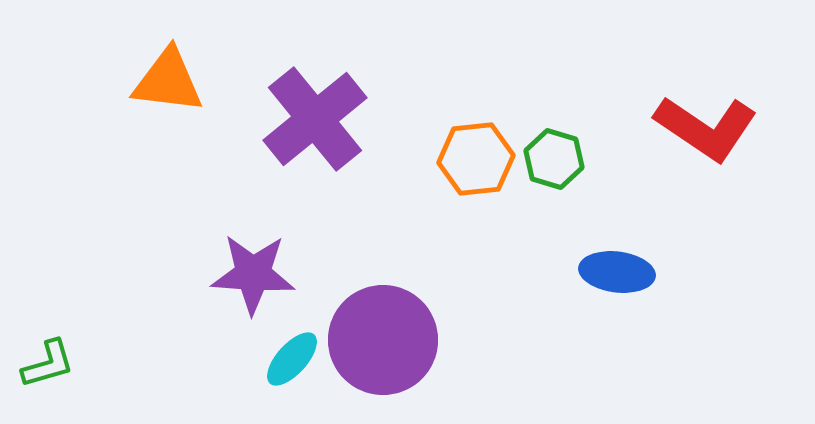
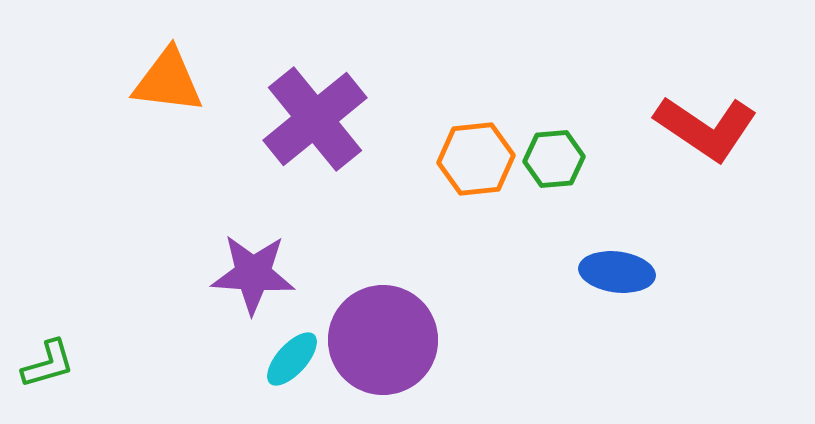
green hexagon: rotated 22 degrees counterclockwise
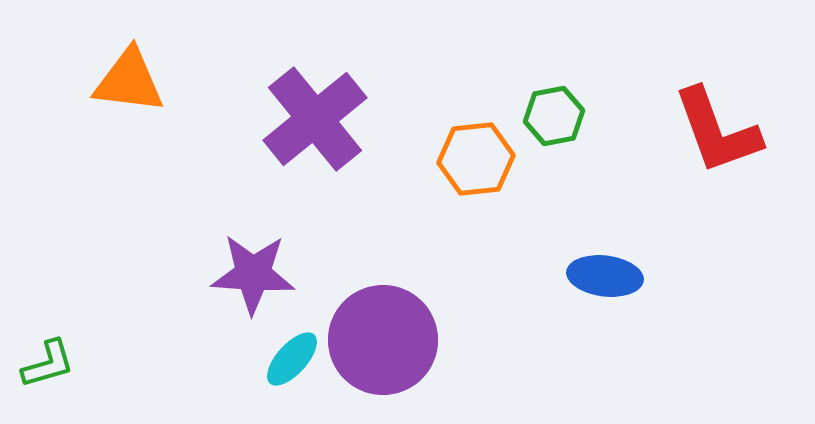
orange triangle: moved 39 px left
red L-shape: moved 11 px right, 3 px down; rotated 36 degrees clockwise
green hexagon: moved 43 px up; rotated 6 degrees counterclockwise
blue ellipse: moved 12 px left, 4 px down
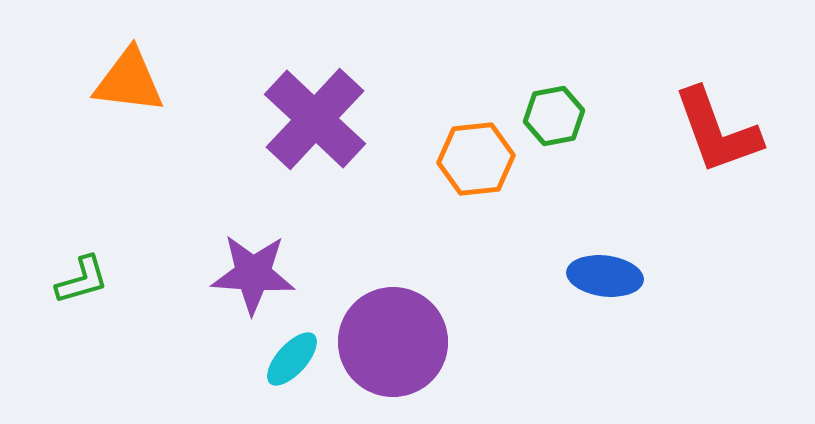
purple cross: rotated 8 degrees counterclockwise
purple circle: moved 10 px right, 2 px down
green L-shape: moved 34 px right, 84 px up
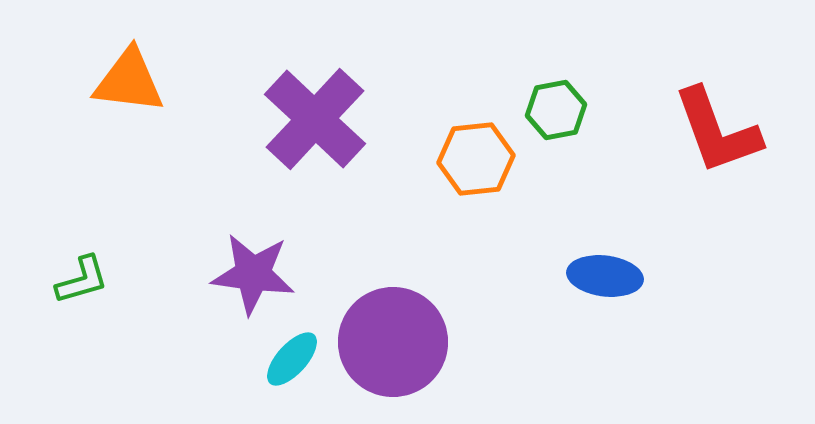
green hexagon: moved 2 px right, 6 px up
purple star: rotated 4 degrees clockwise
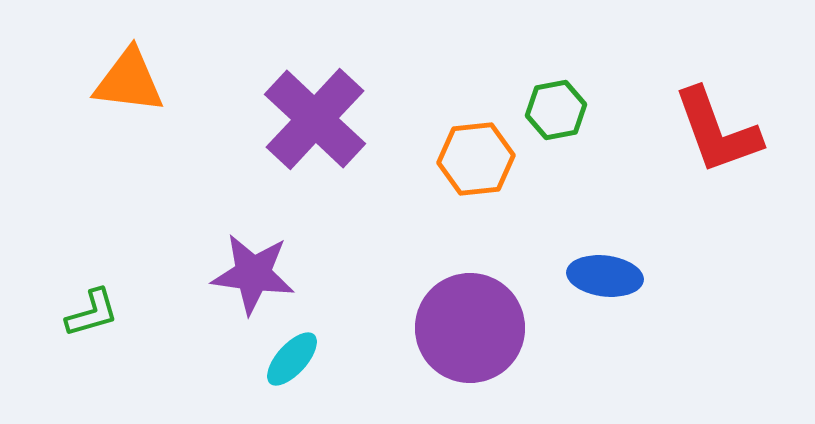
green L-shape: moved 10 px right, 33 px down
purple circle: moved 77 px right, 14 px up
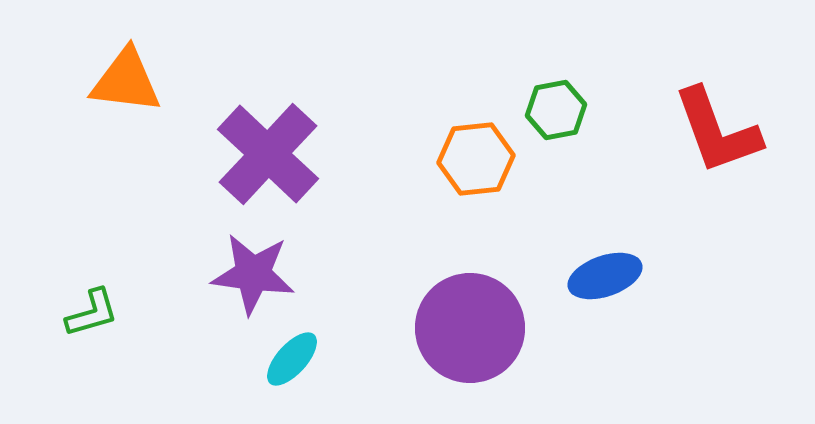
orange triangle: moved 3 px left
purple cross: moved 47 px left, 35 px down
blue ellipse: rotated 26 degrees counterclockwise
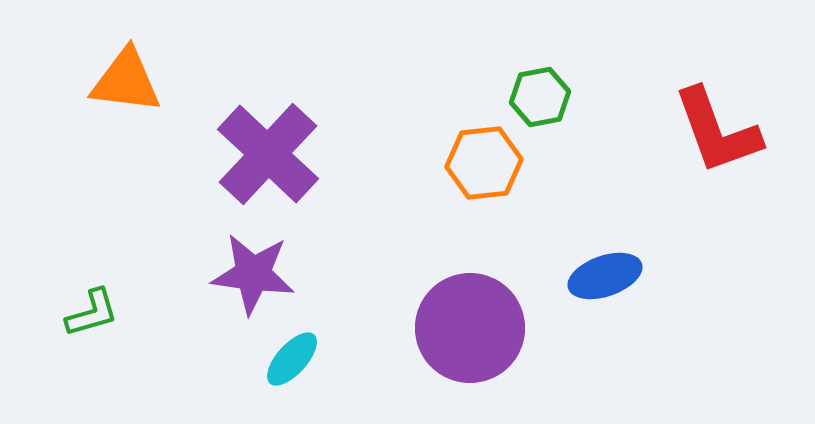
green hexagon: moved 16 px left, 13 px up
orange hexagon: moved 8 px right, 4 px down
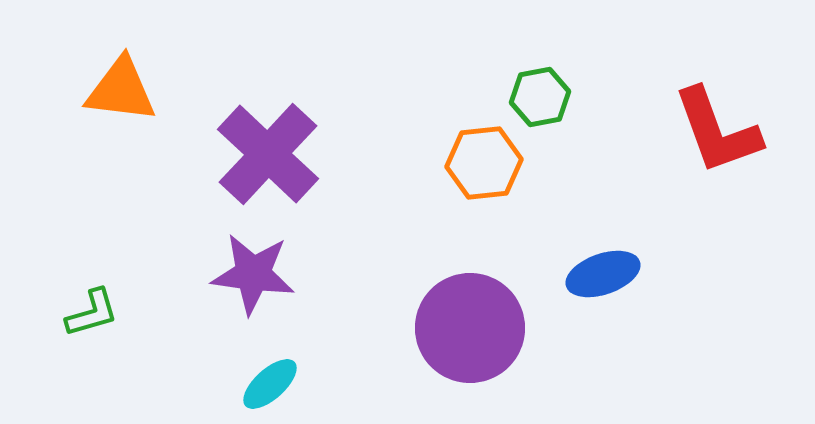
orange triangle: moved 5 px left, 9 px down
blue ellipse: moved 2 px left, 2 px up
cyan ellipse: moved 22 px left, 25 px down; rotated 6 degrees clockwise
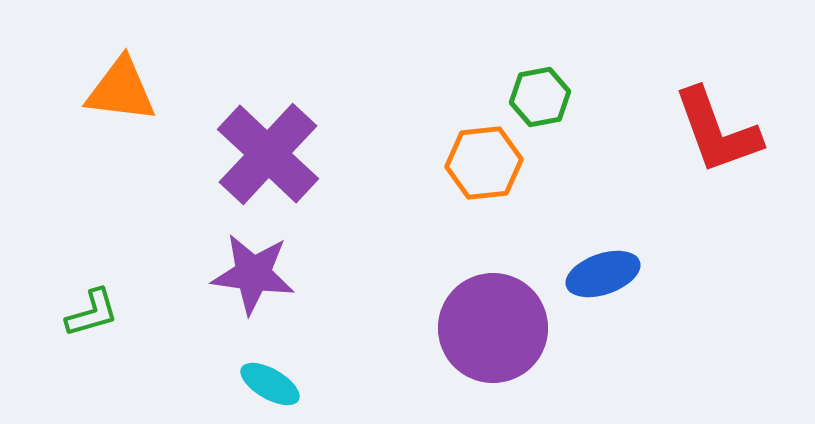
purple circle: moved 23 px right
cyan ellipse: rotated 72 degrees clockwise
